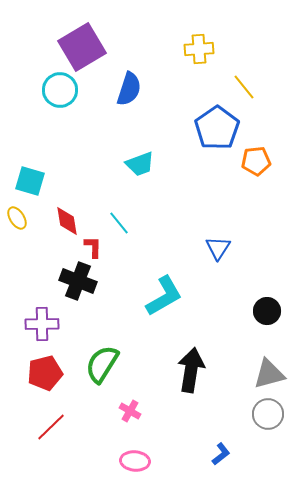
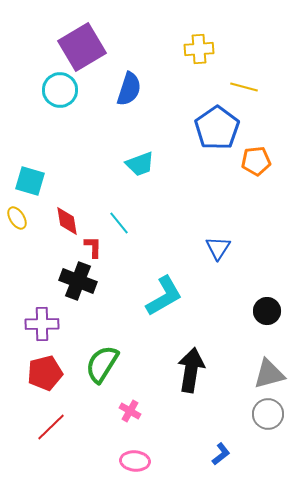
yellow line: rotated 36 degrees counterclockwise
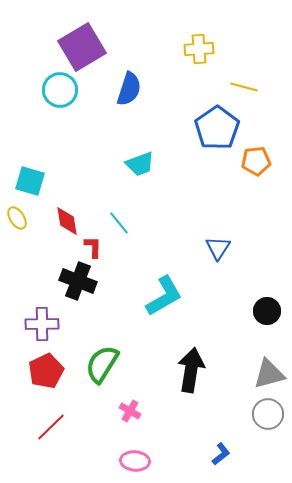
red pentagon: moved 1 px right, 2 px up; rotated 12 degrees counterclockwise
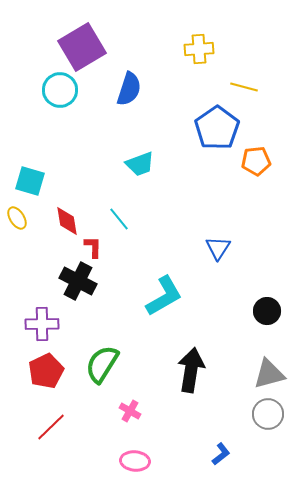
cyan line: moved 4 px up
black cross: rotated 6 degrees clockwise
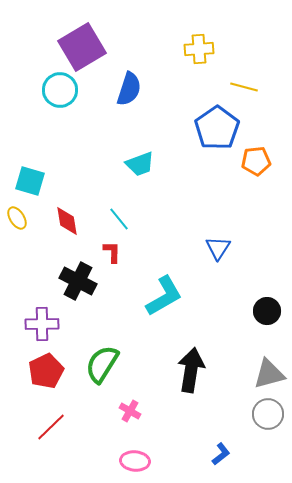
red L-shape: moved 19 px right, 5 px down
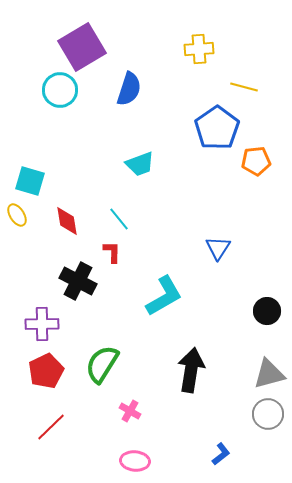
yellow ellipse: moved 3 px up
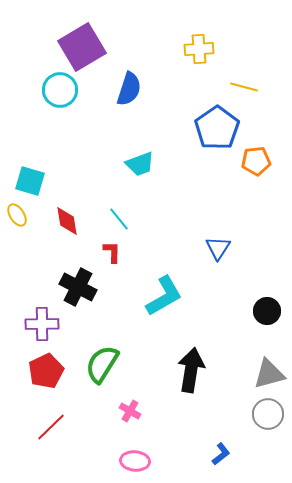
black cross: moved 6 px down
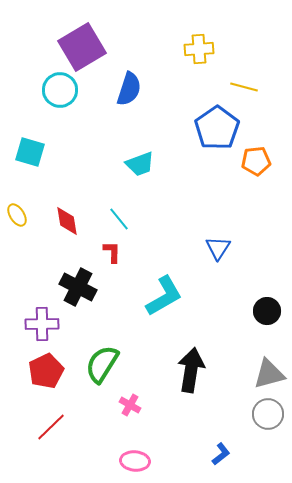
cyan square: moved 29 px up
pink cross: moved 6 px up
